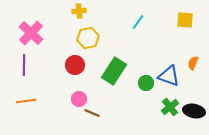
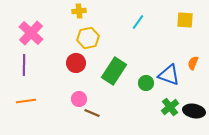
red circle: moved 1 px right, 2 px up
blue triangle: moved 1 px up
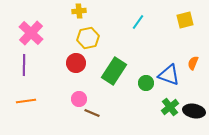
yellow square: rotated 18 degrees counterclockwise
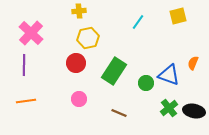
yellow square: moved 7 px left, 4 px up
green cross: moved 1 px left, 1 px down
brown line: moved 27 px right
